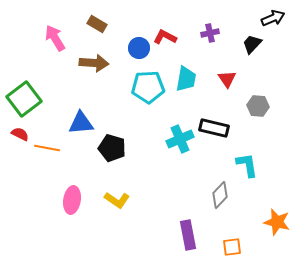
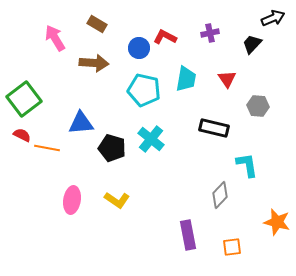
cyan pentagon: moved 4 px left, 3 px down; rotated 16 degrees clockwise
red semicircle: moved 2 px right, 1 px down
cyan cross: moved 29 px left; rotated 28 degrees counterclockwise
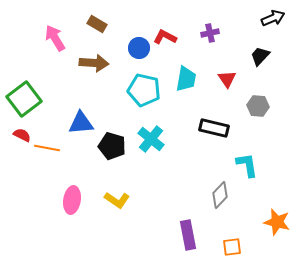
black trapezoid: moved 8 px right, 12 px down
black pentagon: moved 2 px up
